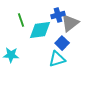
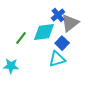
blue cross: rotated 24 degrees counterclockwise
green line: moved 18 px down; rotated 56 degrees clockwise
cyan diamond: moved 4 px right, 2 px down
cyan star: moved 11 px down
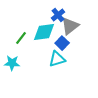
gray triangle: moved 3 px down
cyan star: moved 1 px right, 3 px up
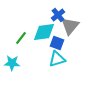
gray triangle: rotated 12 degrees counterclockwise
blue square: moved 5 px left; rotated 24 degrees counterclockwise
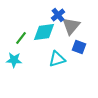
gray triangle: moved 1 px right
blue square: moved 22 px right, 4 px down
cyan star: moved 2 px right, 3 px up
